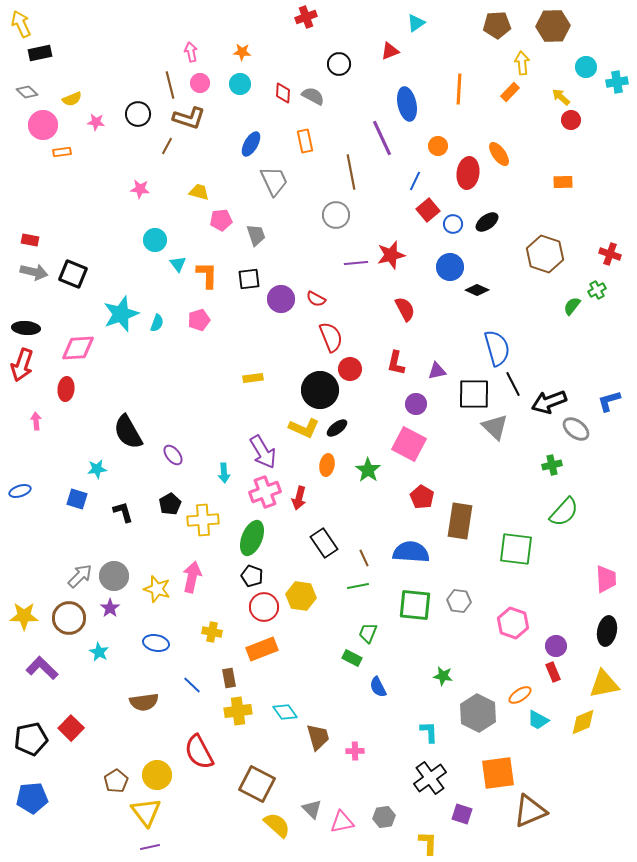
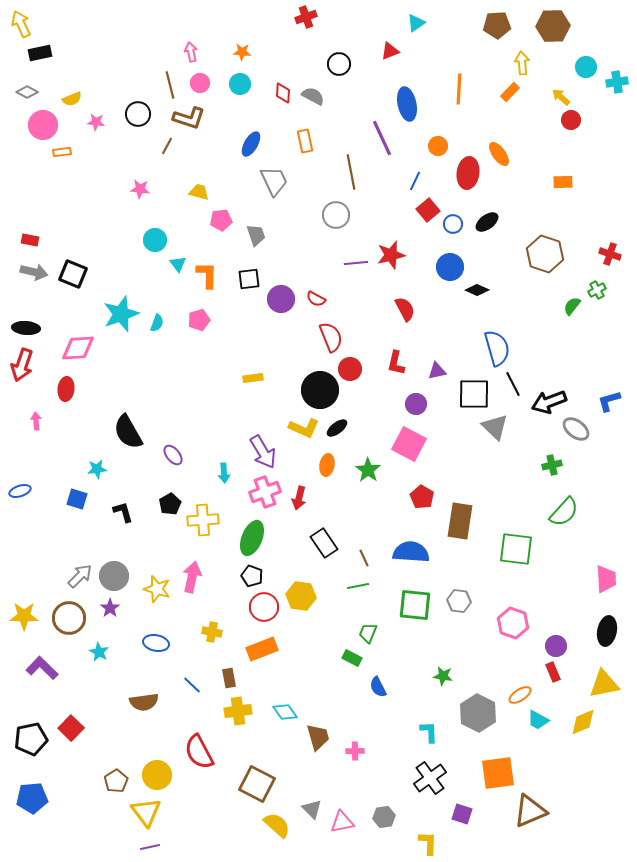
gray diamond at (27, 92): rotated 15 degrees counterclockwise
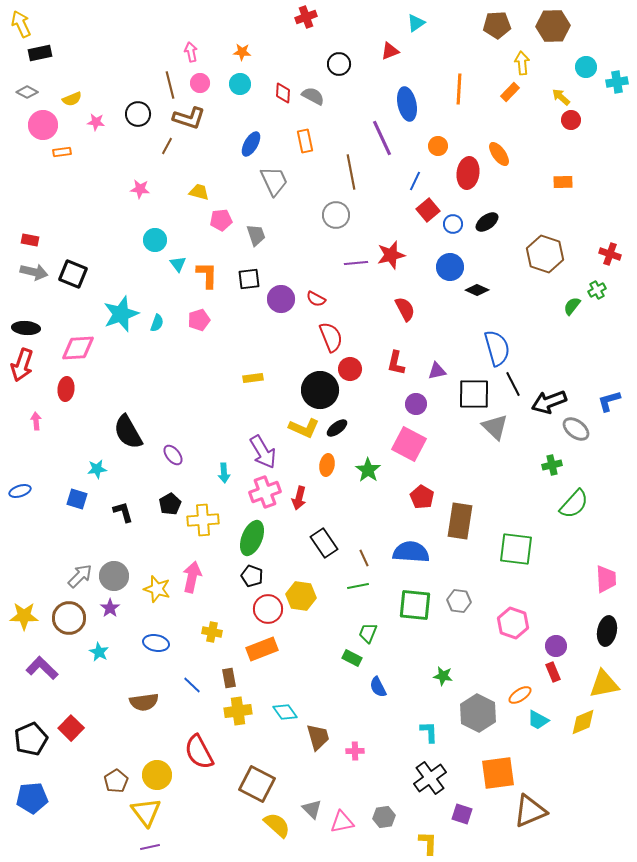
green semicircle at (564, 512): moved 10 px right, 8 px up
red circle at (264, 607): moved 4 px right, 2 px down
black pentagon at (31, 739): rotated 12 degrees counterclockwise
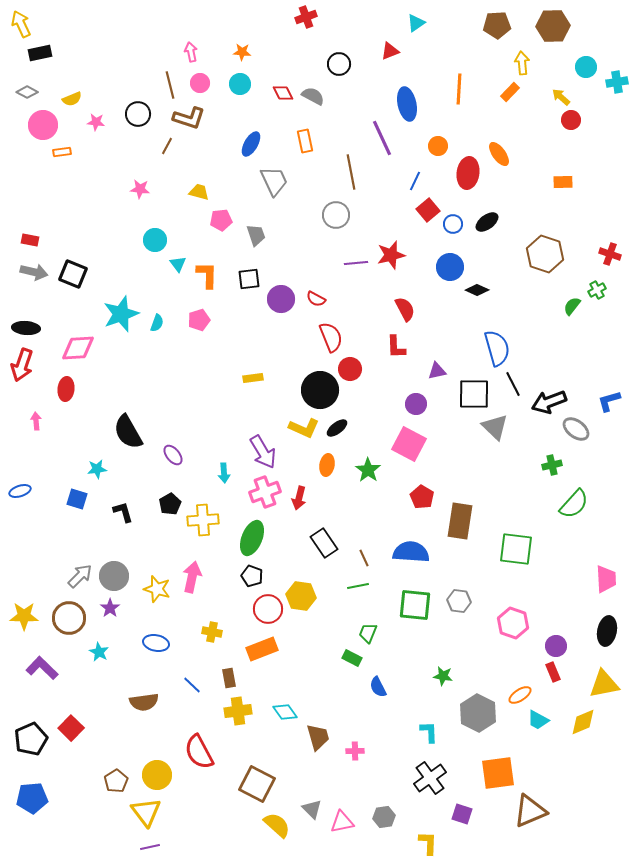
red diamond at (283, 93): rotated 30 degrees counterclockwise
red L-shape at (396, 363): moved 16 px up; rotated 15 degrees counterclockwise
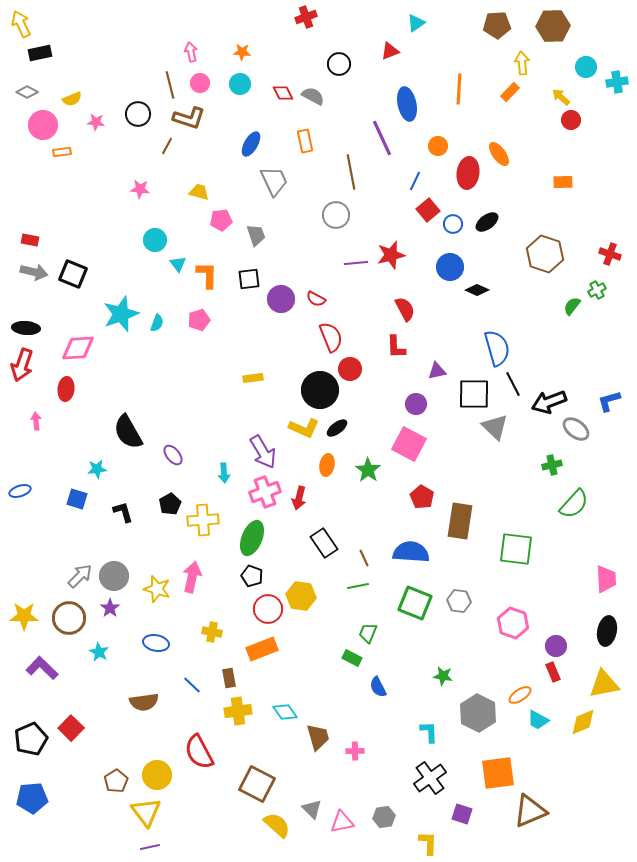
green square at (415, 605): moved 2 px up; rotated 16 degrees clockwise
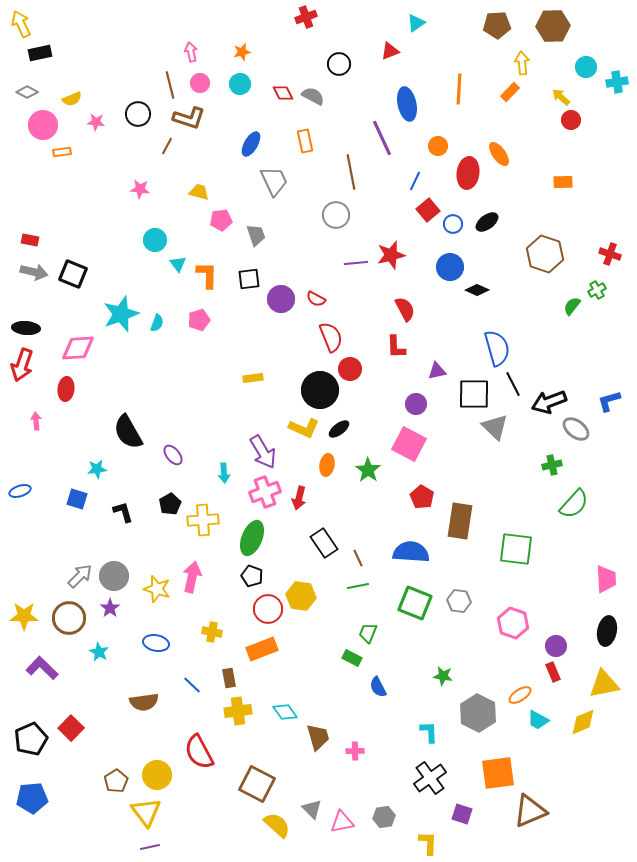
orange star at (242, 52): rotated 18 degrees counterclockwise
black ellipse at (337, 428): moved 2 px right, 1 px down
brown line at (364, 558): moved 6 px left
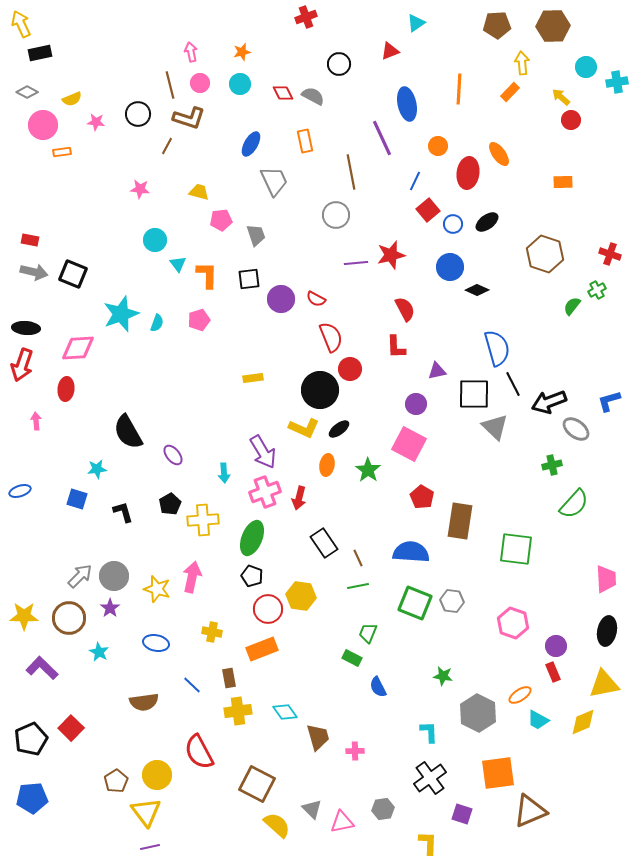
gray hexagon at (459, 601): moved 7 px left
gray hexagon at (384, 817): moved 1 px left, 8 px up
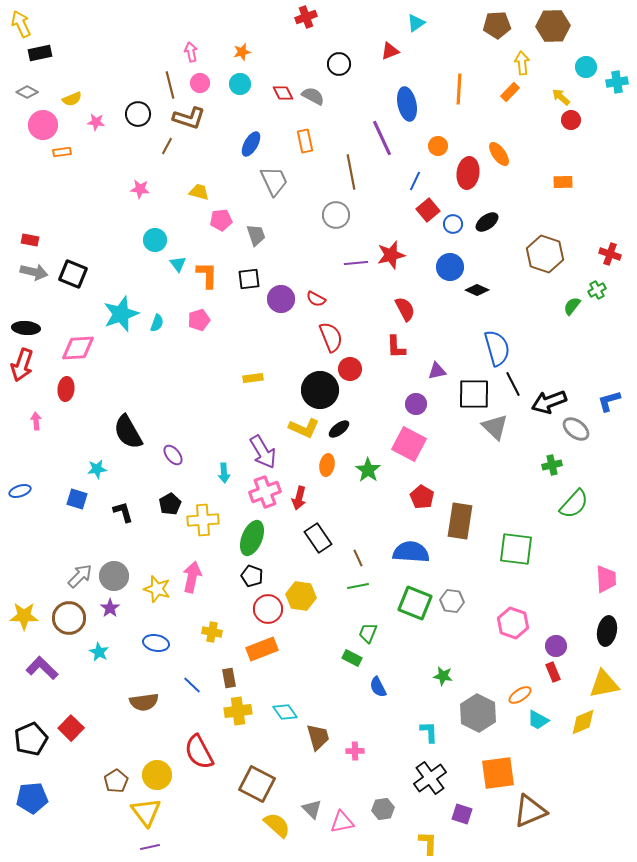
black rectangle at (324, 543): moved 6 px left, 5 px up
